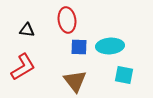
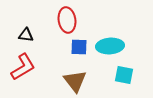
black triangle: moved 1 px left, 5 px down
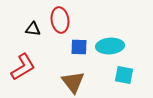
red ellipse: moved 7 px left
black triangle: moved 7 px right, 6 px up
brown triangle: moved 2 px left, 1 px down
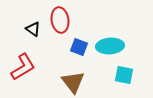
black triangle: rotated 28 degrees clockwise
blue square: rotated 18 degrees clockwise
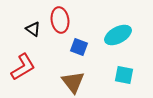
cyan ellipse: moved 8 px right, 11 px up; rotated 24 degrees counterclockwise
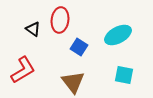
red ellipse: rotated 15 degrees clockwise
blue square: rotated 12 degrees clockwise
red L-shape: moved 3 px down
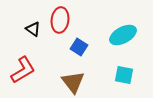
cyan ellipse: moved 5 px right
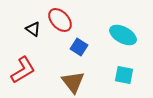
red ellipse: rotated 50 degrees counterclockwise
cyan ellipse: rotated 56 degrees clockwise
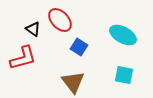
red L-shape: moved 12 px up; rotated 16 degrees clockwise
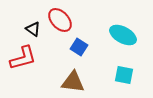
brown triangle: rotated 45 degrees counterclockwise
